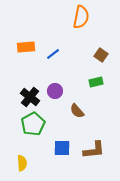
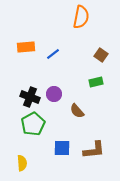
purple circle: moved 1 px left, 3 px down
black cross: rotated 18 degrees counterclockwise
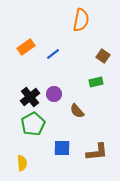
orange semicircle: moved 3 px down
orange rectangle: rotated 30 degrees counterclockwise
brown square: moved 2 px right, 1 px down
black cross: rotated 30 degrees clockwise
brown L-shape: moved 3 px right, 2 px down
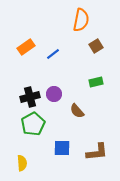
brown square: moved 7 px left, 10 px up; rotated 24 degrees clockwise
black cross: rotated 24 degrees clockwise
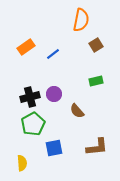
brown square: moved 1 px up
green rectangle: moved 1 px up
blue square: moved 8 px left; rotated 12 degrees counterclockwise
brown L-shape: moved 5 px up
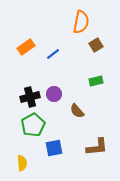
orange semicircle: moved 2 px down
green pentagon: moved 1 px down
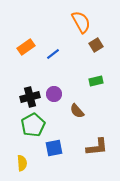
orange semicircle: rotated 40 degrees counterclockwise
